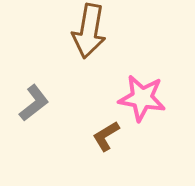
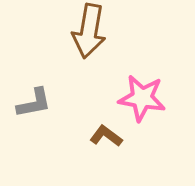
gray L-shape: rotated 27 degrees clockwise
brown L-shape: rotated 68 degrees clockwise
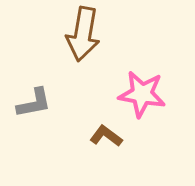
brown arrow: moved 6 px left, 3 px down
pink star: moved 4 px up
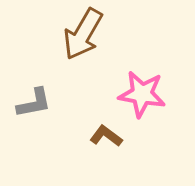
brown arrow: rotated 20 degrees clockwise
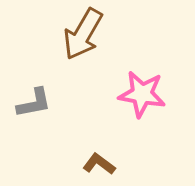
brown L-shape: moved 7 px left, 28 px down
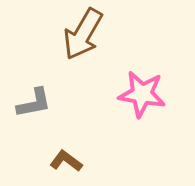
brown L-shape: moved 33 px left, 3 px up
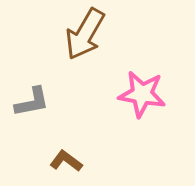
brown arrow: moved 2 px right
gray L-shape: moved 2 px left, 1 px up
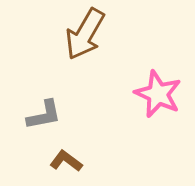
pink star: moved 16 px right; rotated 15 degrees clockwise
gray L-shape: moved 12 px right, 13 px down
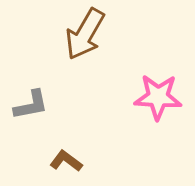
pink star: moved 3 px down; rotated 21 degrees counterclockwise
gray L-shape: moved 13 px left, 10 px up
